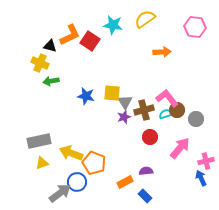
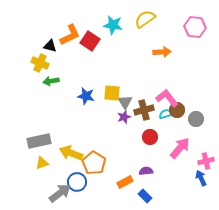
orange pentagon: rotated 10 degrees clockwise
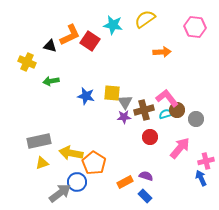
yellow cross: moved 13 px left, 1 px up
purple star: rotated 16 degrees clockwise
yellow arrow: rotated 10 degrees counterclockwise
purple semicircle: moved 5 px down; rotated 24 degrees clockwise
